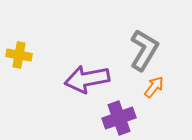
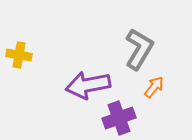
gray L-shape: moved 5 px left, 1 px up
purple arrow: moved 1 px right, 6 px down
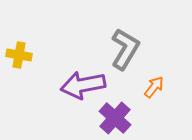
gray L-shape: moved 14 px left
purple arrow: moved 5 px left
purple cross: moved 4 px left; rotated 28 degrees counterclockwise
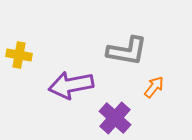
gray L-shape: moved 2 px right, 2 px down; rotated 69 degrees clockwise
purple arrow: moved 12 px left
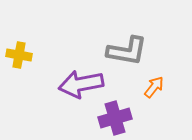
purple arrow: moved 10 px right, 1 px up
purple cross: rotated 32 degrees clockwise
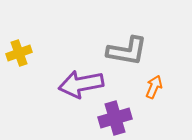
yellow cross: moved 2 px up; rotated 30 degrees counterclockwise
orange arrow: rotated 15 degrees counterclockwise
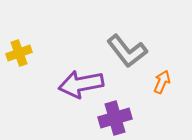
gray L-shape: rotated 42 degrees clockwise
orange arrow: moved 8 px right, 5 px up
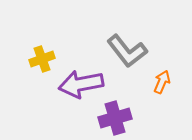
yellow cross: moved 23 px right, 6 px down
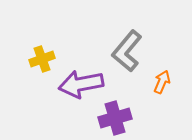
gray L-shape: rotated 78 degrees clockwise
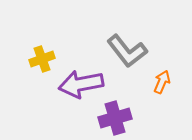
gray L-shape: rotated 78 degrees counterclockwise
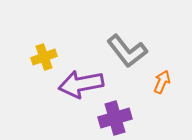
yellow cross: moved 2 px right, 2 px up
